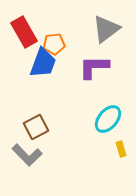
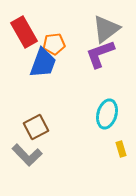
purple L-shape: moved 6 px right, 13 px up; rotated 20 degrees counterclockwise
cyan ellipse: moved 1 px left, 5 px up; rotated 24 degrees counterclockwise
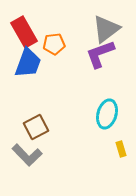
blue trapezoid: moved 15 px left
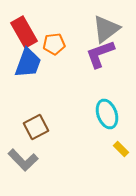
cyan ellipse: rotated 36 degrees counterclockwise
yellow rectangle: rotated 28 degrees counterclockwise
gray L-shape: moved 4 px left, 5 px down
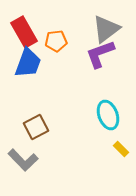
orange pentagon: moved 2 px right, 3 px up
cyan ellipse: moved 1 px right, 1 px down
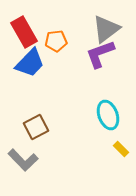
blue trapezoid: moved 2 px right; rotated 24 degrees clockwise
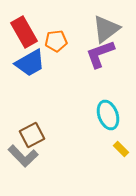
blue trapezoid: rotated 16 degrees clockwise
brown square: moved 4 px left, 8 px down
gray L-shape: moved 4 px up
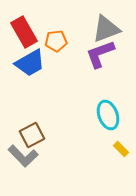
gray triangle: rotated 16 degrees clockwise
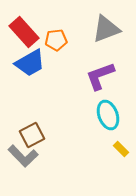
red rectangle: rotated 12 degrees counterclockwise
orange pentagon: moved 1 px up
purple L-shape: moved 22 px down
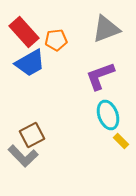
yellow rectangle: moved 8 px up
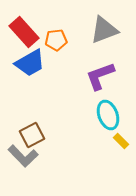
gray triangle: moved 2 px left, 1 px down
